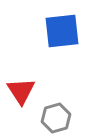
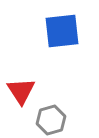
gray hexagon: moved 5 px left, 2 px down
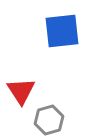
gray hexagon: moved 2 px left
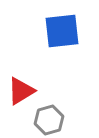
red triangle: rotated 32 degrees clockwise
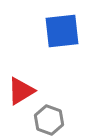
gray hexagon: rotated 24 degrees counterclockwise
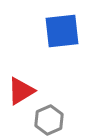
gray hexagon: rotated 16 degrees clockwise
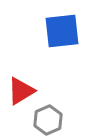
gray hexagon: moved 1 px left
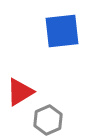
red triangle: moved 1 px left, 1 px down
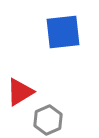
blue square: moved 1 px right, 1 px down
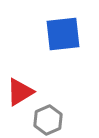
blue square: moved 2 px down
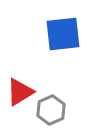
gray hexagon: moved 3 px right, 10 px up
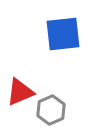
red triangle: rotated 8 degrees clockwise
